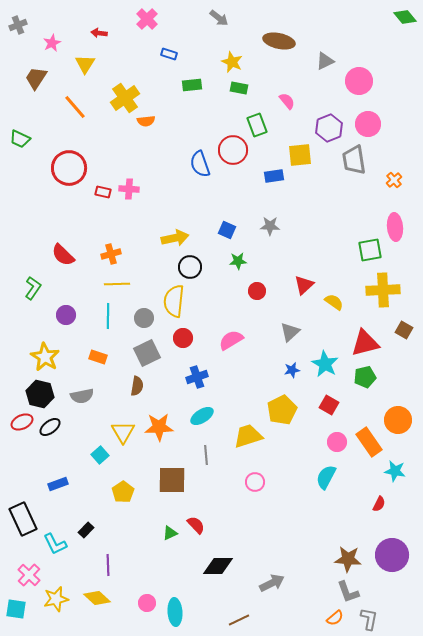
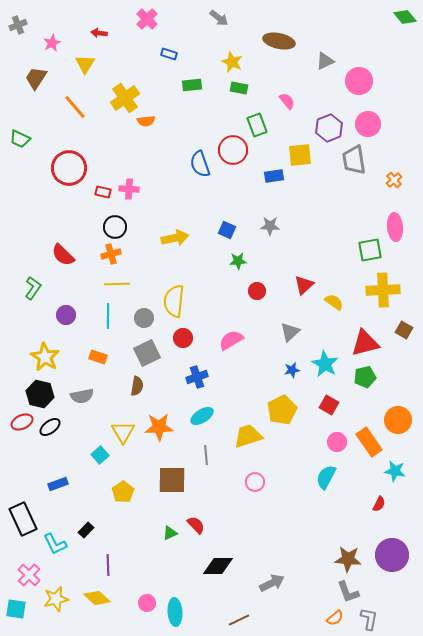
black circle at (190, 267): moved 75 px left, 40 px up
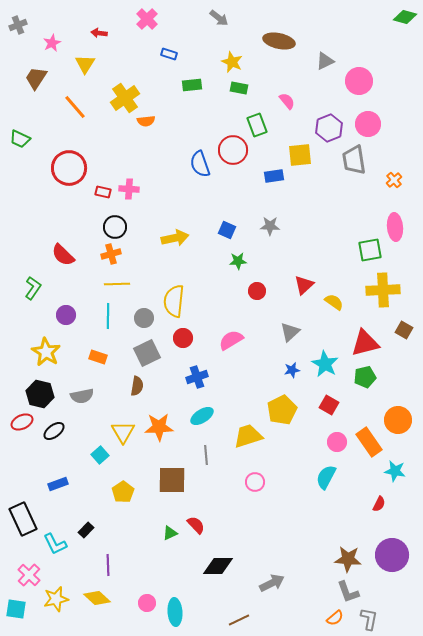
green diamond at (405, 17): rotated 35 degrees counterclockwise
yellow star at (45, 357): moved 1 px right, 5 px up
black ellipse at (50, 427): moved 4 px right, 4 px down
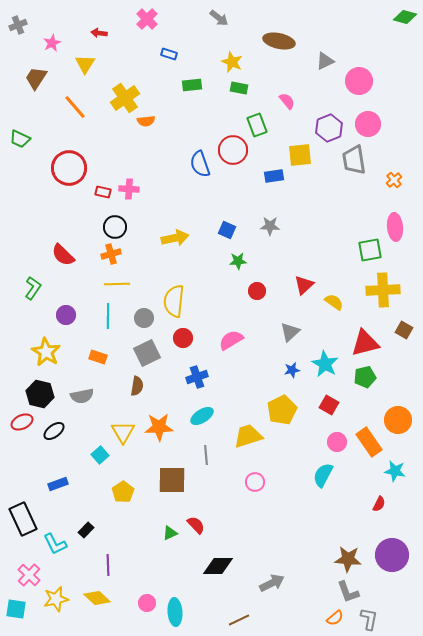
cyan semicircle at (326, 477): moved 3 px left, 2 px up
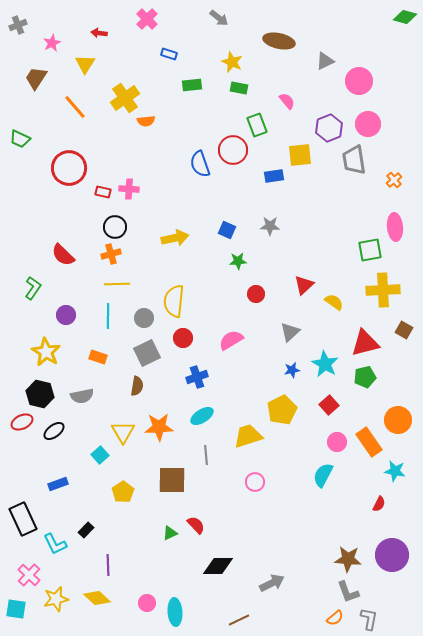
red circle at (257, 291): moved 1 px left, 3 px down
red square at (329, 405): rotated 18 degrees clockwise
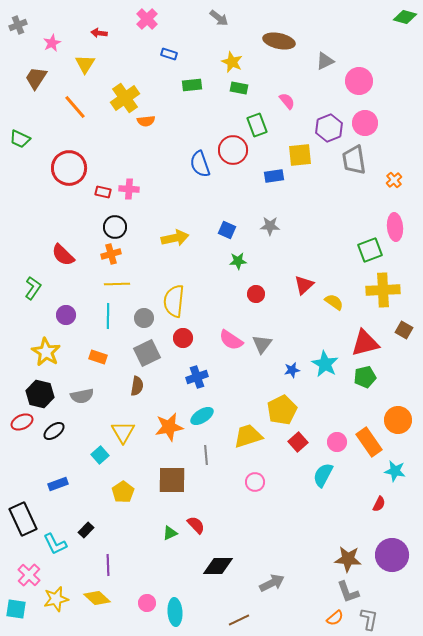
pink circle at (368, 124): moved 3 px left, 1 px up
green square at (370, 250): rotated 10 degrees counterclockwise
gray triangle at (290, 332): moved 28 px left, 12 px down; rotated 10 degrees counterclockwise
pink semicircle at (231, 340): rotated 115 degrees counterclockwise
red square at (329, 405): moved 31 px left, 37 px down
orange star at (159, 427): moved 10 px right; rotated 8 degrees counterclockwise
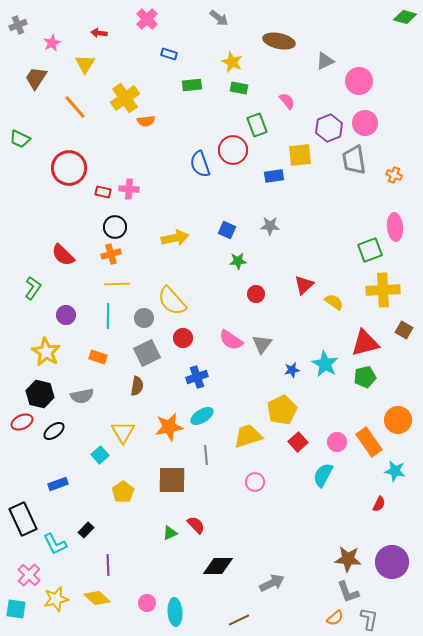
orange cross at (394, 180): moved 5 px up; rotated 28 degrees counterclockwise
yellow semicircle at (174, 301): moved 2 px left; rotated 48 degrees counterclockwise
purple circle at (392, 555): moved 7 px down
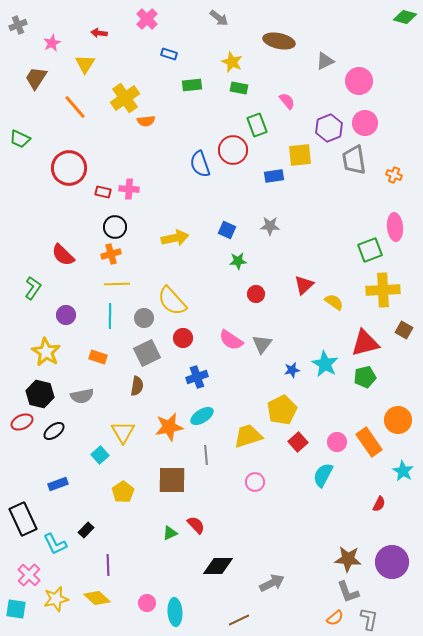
cyan line at (108, 316): moved 2 px right
cyan star at (395, 471): moved 8 px right; rotated 20 degrees clockwise
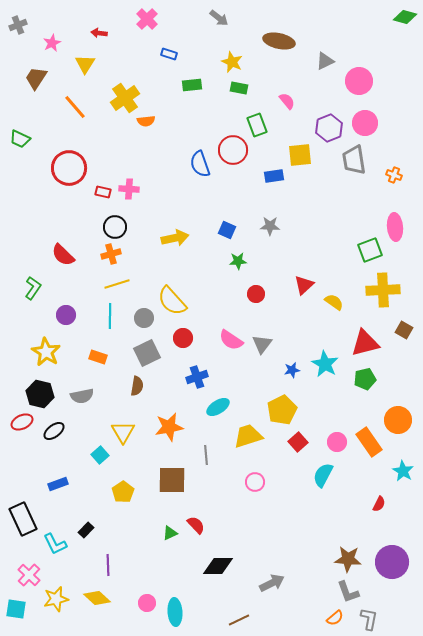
yellow line at (117, 284): rotated 15 degrees counterclockwise
green pentagon at (365, 377): moved 2 px down
cyan ellipse at (202, 416): moved 16 px right, 9 px up
